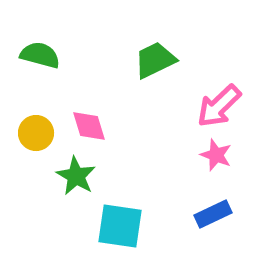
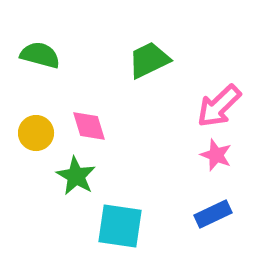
green trapezoid: moved 6 px left
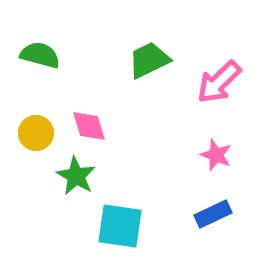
pink arrow: moved 24 px up
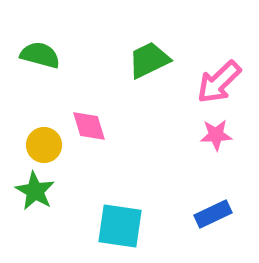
yellow circle: moved 8 px right, 12 px down
pink star: moved 20 px up; rotated 24 degrees counterclockwise
green star: moved 41 px left, 15 px down
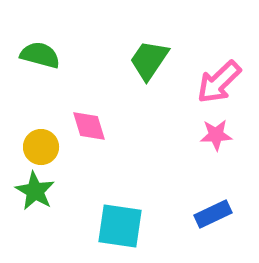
green trapezoid: rotated 30 degrees counterclockwise
yellow circle: moved 3 px left, 2 px down
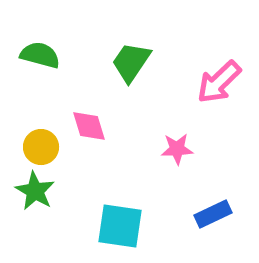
green trapezoid: moved 18 px left, 2 px down
pink star: moved 39 px left, 14 px down
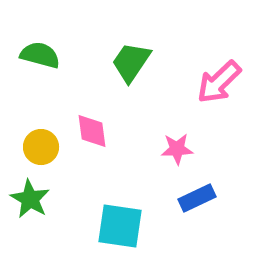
pink diamond: moved 3 px right, 5 px down; rotated 9 degrees clockwise
green star: moved 5 px left, 8 px down
blue rectangle: moved 16 px left, 16 px up
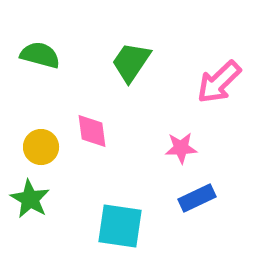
pink star: moved 4 px right, 1 px up
